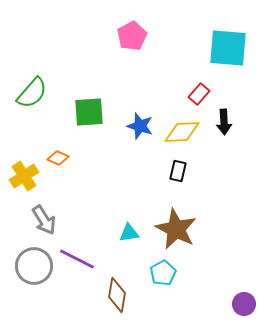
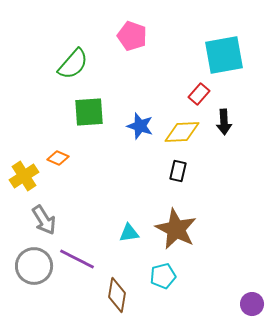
pink pentagon: rotated 24 degrees counterclockwise
cyan square: moved 4 px left, 7 px down; rotated 15 degrees counterclockwise
green semicircle: moved 41 px right, 29 px up
cyan pentagon: moved 3 px down; rotated 15 degrees clockwise
purple circle: moved 8 px right
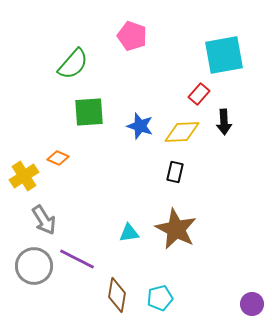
black rectangle: moved 3 px left, 1 px down
cyan pentagon: moved 3 px left, 22 px down
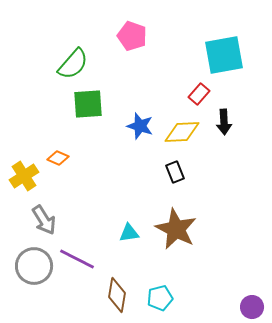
green square: moved 1 px left, 8 px up
black rectangle: rotated 35 degrees counterclockwise
purple circle: moved 3 px down
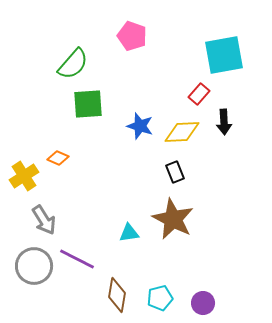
brown star: moved 3 px left, 10 px up
purple circle: moved 49 px left, 4 px up
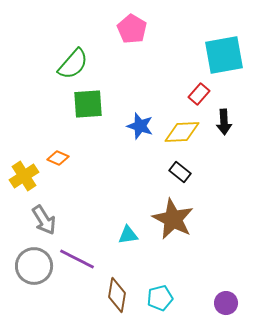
pink pentagon: moved 7 px up; rotated 12 degrees clockwise
black rectangle: moved 5 px right; rotated 30 degrees counterclockwise
cyan triangle: moved 1 px left, 2 px down
purple circle: moved 23 px right
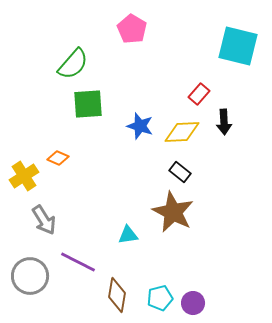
cyan square: moved 14 px right, 9 px up; rotated 24 degrees clockwise
brown star: moved 7 px up
purple line: moved 1 px right, 3 px down
gray circle: moved 4 px left, 10 px down
purple circle: moved 33 px left
